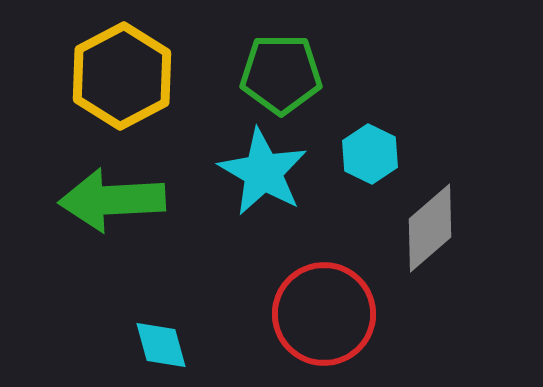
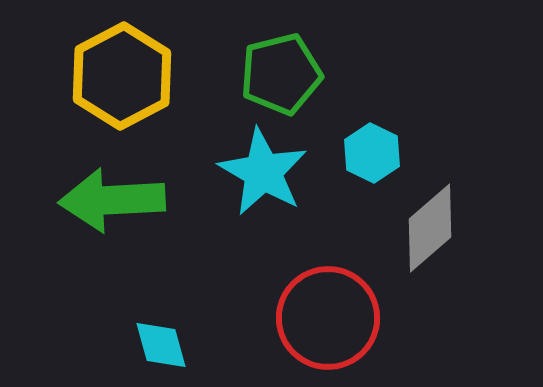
green pentagon: rotated 14 degrees counterclockwise
cyan hexagon: moved 2 px right, 1 px up
red circle: moved 4 px right, 4 px down
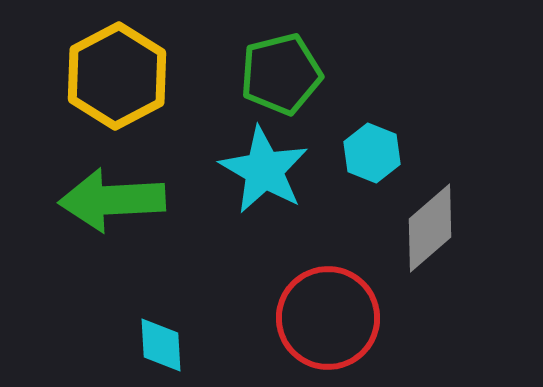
yellow hexagon: moved 5 px left
cyan hexagon: rotated 4 degrees counterclockwise
cyan star: moved 1 px right, 2 px up
cyan diamond: rotated 12 degrees clockwise
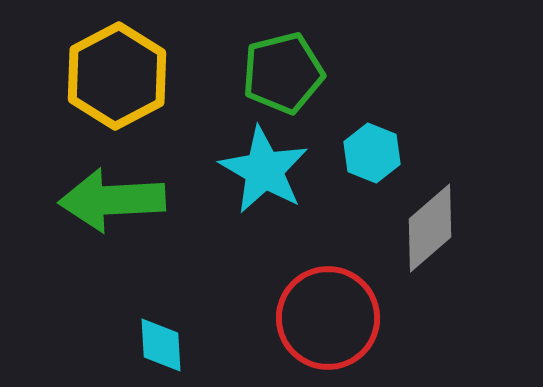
green pentagon: moved 2 px right, 1 px up
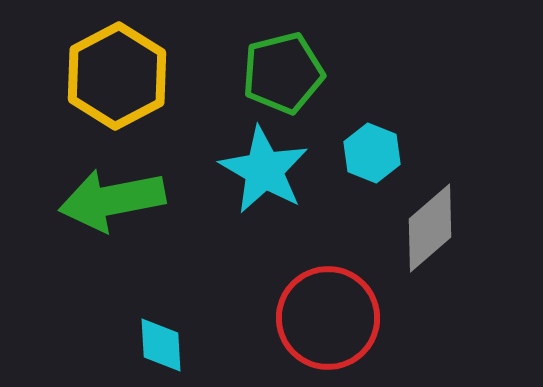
green arrow: rotated 8 degrees counterclockwise
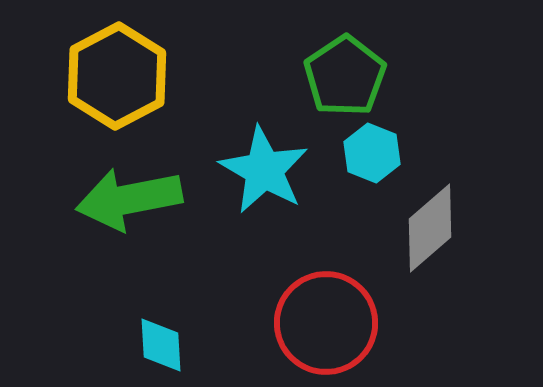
green pentagon: moved 62 px right, 3 px down; rotated 20 degrees counterclockwise
green arrow: moved 17 px right, 1 px up
red circle: moved 2 px left, 5 px down
